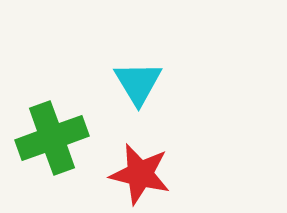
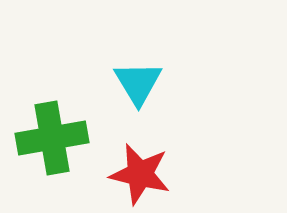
green cross: rotated 10 degrees clockwise
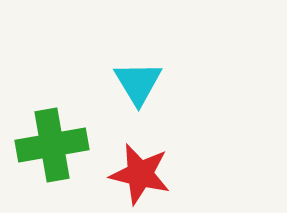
green cross: moved 7 px down
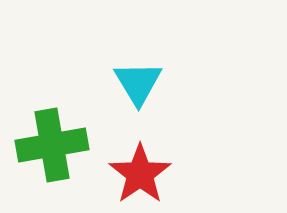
red star: rotated 24 degrees clockwise
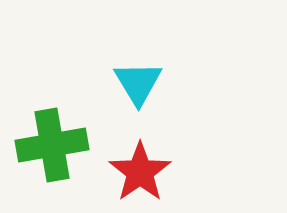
red star: moved 2 px up
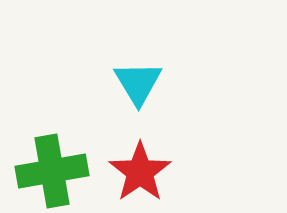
green cross: moved 26 px down
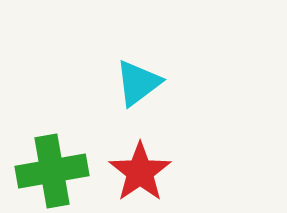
cyan triangle: rotated 24 degrees clockwise
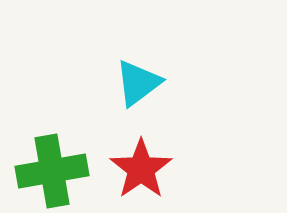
red star: moved 1 px right, 3 px up
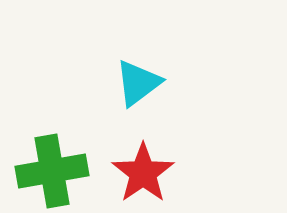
red star: moved 2 px right, 4 px down
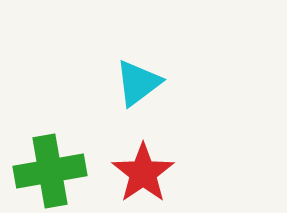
green cross: moved 2 px left
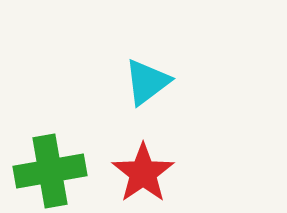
cyan triangle: moved 9 px right, 1 px up
